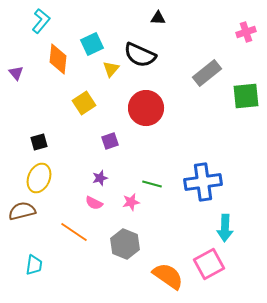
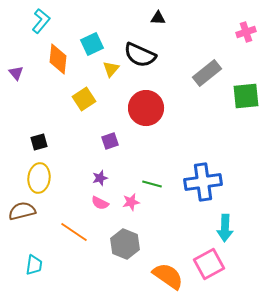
yellow square: moved 4 px up
yellow ellipse: rotated 16 degrees counterclockwise
pink semicircle: moved 6 px right
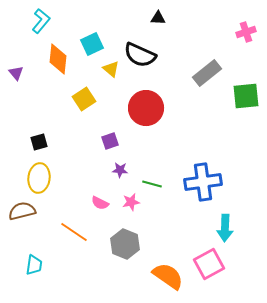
yellow triangle: rotated 30 degrees counterclockwise
purple star: moved 20 px right, 8 px up; rotated 21 degrees clockwise
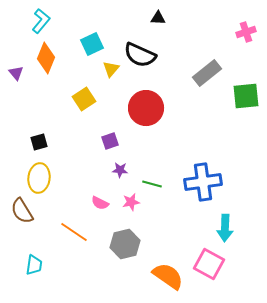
orange diamond: moved 12 px left, 1 px up; rotated 16 degrees clockwise
yellow triangle: rotated 30 degrees clockwise
brown semicircle: rotated 108 degrees counterclockwise
gray hexagon: rotated 24 degrees clockwise
pink square: rotated 32 degrees counterclockwise
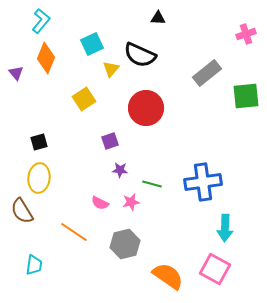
pink cross: moved 2 px down
pink square: moved 6 px right, 5 px down
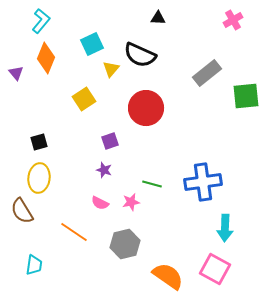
pink cross: moved 13 px left, 14 px up; rotated 12 degrees counterclockwise
purple star: moved 16 px left; rotated 14 degrees clockwise
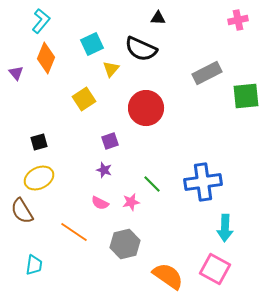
pink cross: moved 5 px right; rotated 18 degrees clockwise
black semicircle: moved 1 px right, 6 px up
gray rectangle: rotated 12 degrees clockwise
yellow ellipse: rotated 56 degrees clockwise
green line: rotated 30 degrees clockwise
